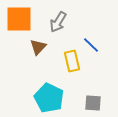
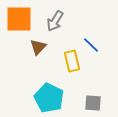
gray arrow: moved 3 px left, 1 px up
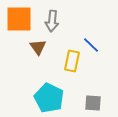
gray arrow: moved 3 px left; rotated 25 degrees counterclockwise
brown triangle: rotated 18 degrees counterclockwise
yellow rectangle: rotated 25 degrees clockwise
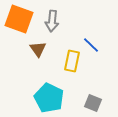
orange square: rotated 20 degrees clockwise
brown triangle: moved 2 px down
gray square: rotated 18 degrees clockwise
